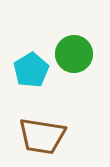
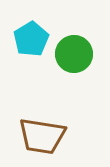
cyan pentagon: moved 31 px up
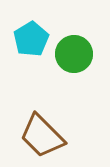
brown trapezoid: rotated 36 degrees clockwise
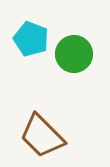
cyan pentagon: rotated 20 degrees counterclockwise
